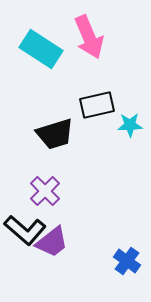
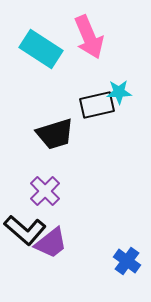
cyan star: moved 11 px left, 33 px up
purple trapezoid: moved 1 px left, 1 px down
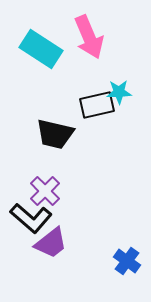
black trapezoid: rotated 30 degrees clockwise
black L-shape: moved 6 px right, 12 px up
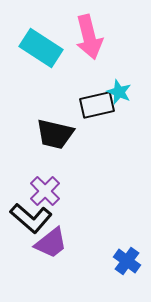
pink arrow: rotated 9 degrees clockwise
cyan rectangle: moved 1 px up
cyan star: rotated 25 degrees clockwise
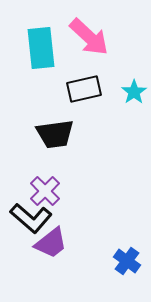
pink arrow: rotated 33 degrees counterclockwise
cyan rectangle: rotated 51 degrees clockwise
cyan star: moved 15 px right; rotated 15 degrees clockwise
black rectangle: moved 13 px left, 16 px up
black trapezoid: rotated 21 degrees counterclockwise
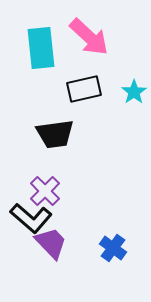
purple trapezoid: rotated 96 degrees counterclockwise
blue cross: moved 14 px left, 13 px up
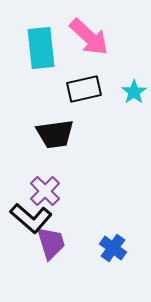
purple trapezoid: rotated 27 degrees clockwise
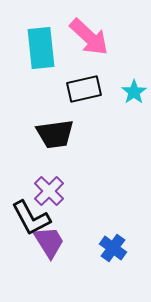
purple cross: moved 4 px right
black L-shape: rotated 21 degrees clockwise
purple trapezoid: moved 2 px left, 1 px up; rotated 15 degrees counterclockwise
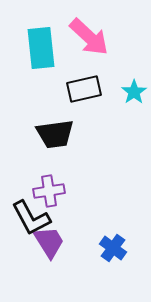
purple cross: rotated 36 degrees clockwise
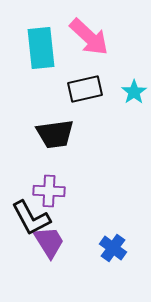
black rectangle: moved 1 px right
purple cross: rotated 12 degrees clockwise
